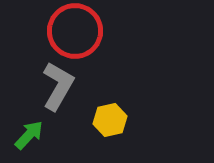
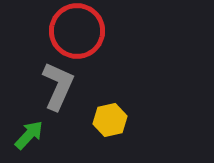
red circle: moved 2 px right
gray L-shape: rotated 6 degrees counterclockwise
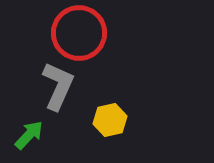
red circle: moved 2 px right, 2 px down
